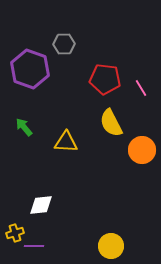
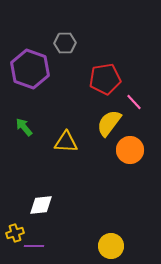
gray hexagon: moved 1 px right, 1 px up
red pentagon: rotated 16 degrees counterclockwise
pink line: moved 7 px left, 14 px down; rotated 12 degrees counterclockwise
yellow semicircle: moved 2 px left; rotated 64 degrees clockwise
orange circle: moved 12 px left
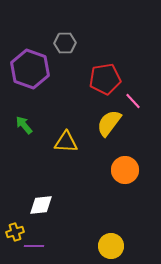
pink line: moved 1 px left, 1 px up
green arrow: moved 2 px up
orange circle: moved 5 px left, 20 px down
yellow cross: moved 1 px up
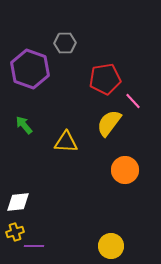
white diamond: moved 23 px left, 3 px up
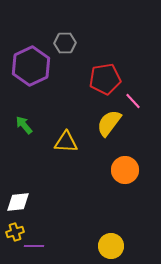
purple hexagon: moved 1 px right, 3 px up; rotated 15 degrees clockwise
